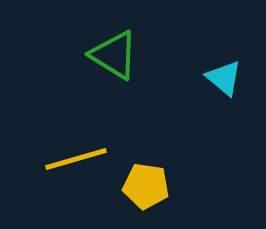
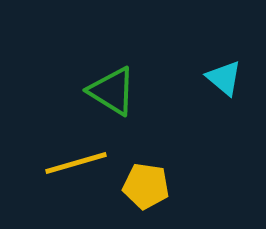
green triangle: moved 2 px left, 36 px down
yellow line: moved 4 px down
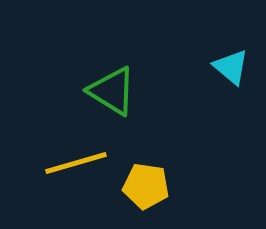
cyan triangle: moved 7 px right, 11 px up
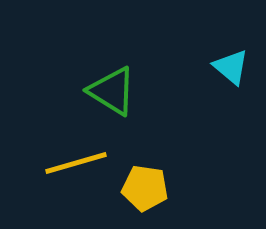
yellow pentagon: moved 1 px left, 2 px down
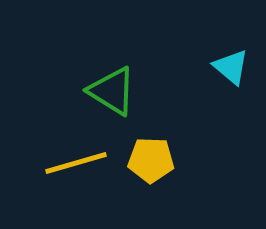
yellow pentagon: moved 6 px right, 28 px up; rotated 6 degrees counterclockwise
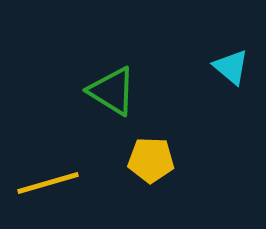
yellow line: moved 28 px left, 20 px down
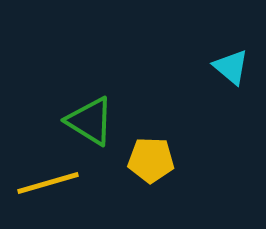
green triangle: moved 22 px left, 30 px down
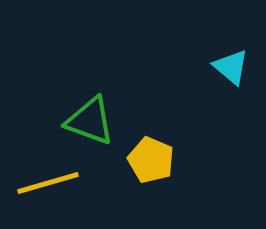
green triangle: rotated 12 degrees counterclockwise
yellow pentagon: rotated 21 degrees clockwise
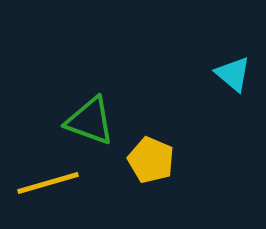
cyan triangle: moved 2 px right, 7 px down
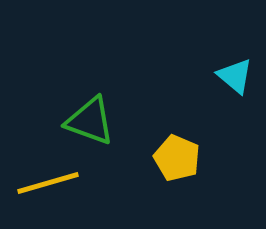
cyan triangle: moved 2 px right, 2 px down
yellow pentagon: moved 26 px right, 2 px up
